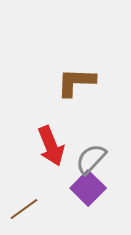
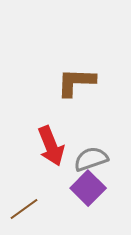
gray semicircle: rotated 28 degrees clockwise
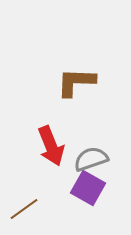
purple square: rotated 16 degrees counterclockwise
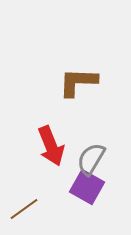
brown L-shape: moved 2 px right
gray semicircle: rotated 40 degrees counterclockwise
purple square: moved 1 px left, 1 px up
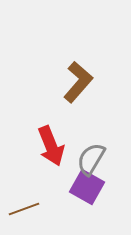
brown L-shape: rotated 129 degrees clockwise
brown line: rotated 16 degrees clockwise
